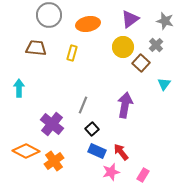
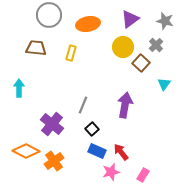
yellow rectangle: moved 1 px left
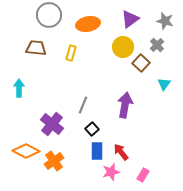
gray cross: moved 1 px right
blue rectangle: rotated 66 degrees clockwise
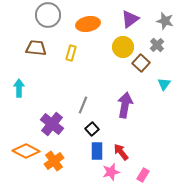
gray circle: moved 1 px left
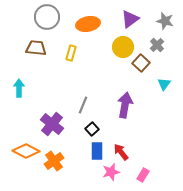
gray circle: moved 1 px left, 2 px down
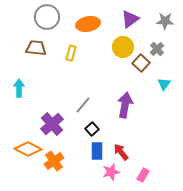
gray star: rotated 12 degrees counterclockwise
gray cross: moved 4 px down
gray line: rotated 18 degrees clockwise
purple cross: rotated 10 degrees clockwise
orange diamond: moved 2 px right, 2 px up
